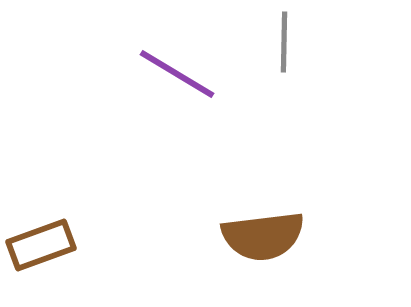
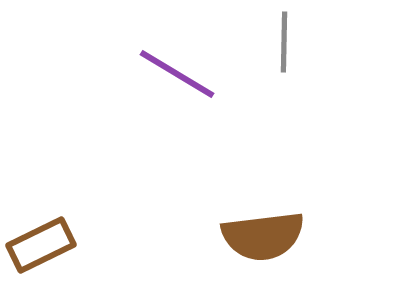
brown rectangle: rotated 6 degrees counterclockwise
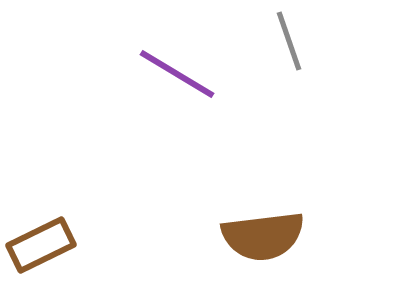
gray line: moved 5 px right, 1 px up; rotated 20 degrees counterclockwise
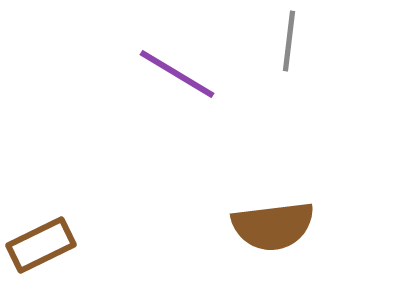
gray line: rotated 26 degrees clockwise
brown semicircle: moved 10 px right, 10 px up
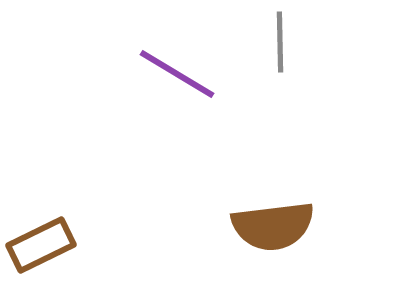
gray line: moved 9 px left, 1 px down; rotated 8 degrees counterclockwise
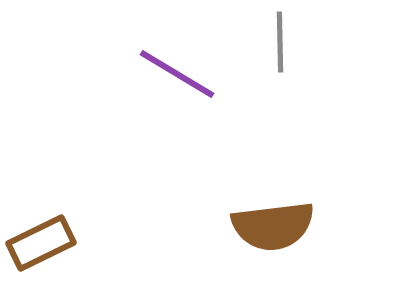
brown rectangle: moved 2 px up
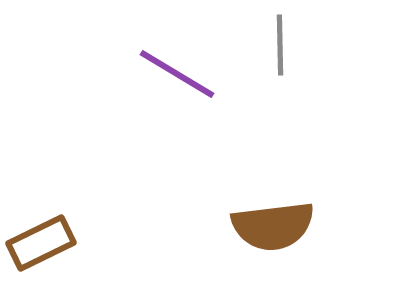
gray line: moved 3 px down
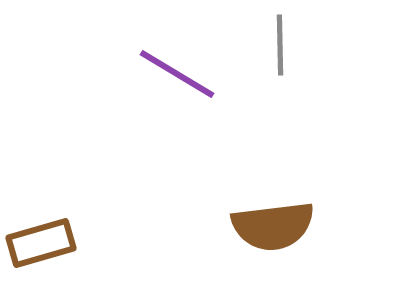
brown rectangle: rotated 10 degrees clockwise
